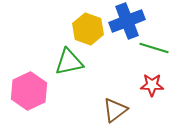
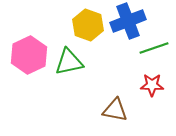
blue cross: moved 1 px right
yellow hexagon: moved 4 px up
green line: rotated 36 degrees counterclockwise
pink hexagon: moved 36 px up
brown triangle: rotated 48 degrees clockwise
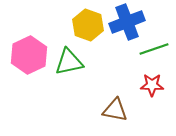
blue cross: moved 1 px left, 1 px down
green line: moved 1 px down
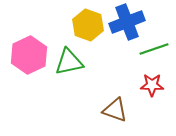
brown triangle: rotated 8 degrees clockwise
